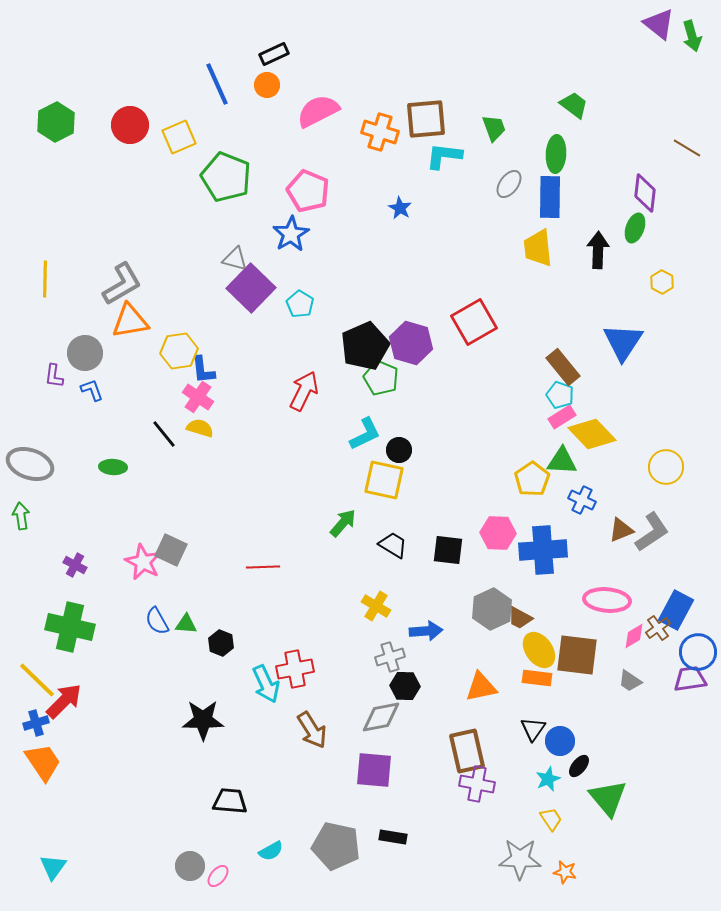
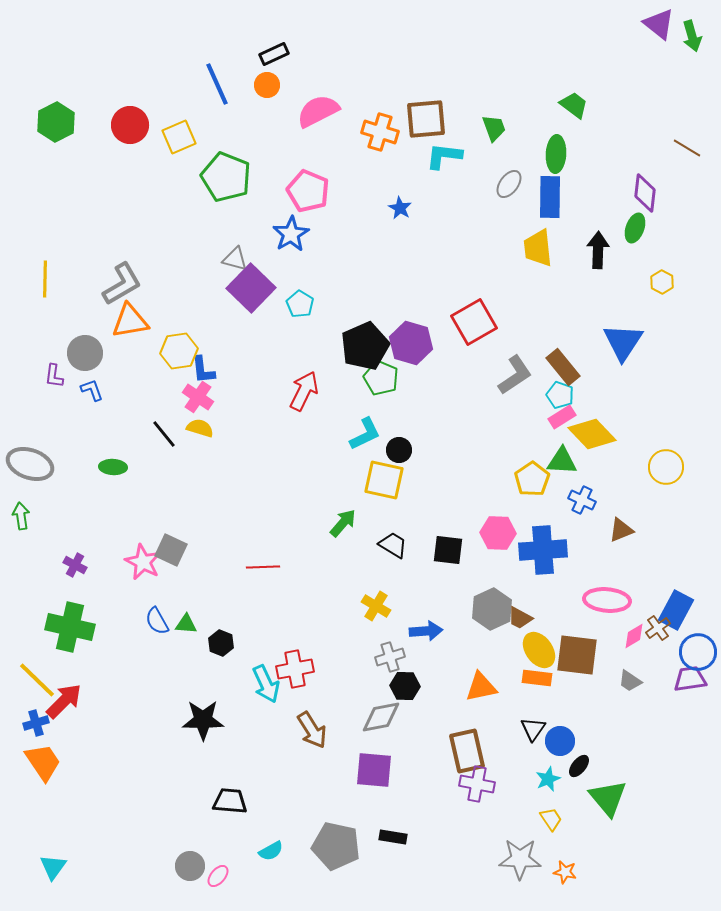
gray L-shape at (652, 532): moved 137 px left, 157 px up
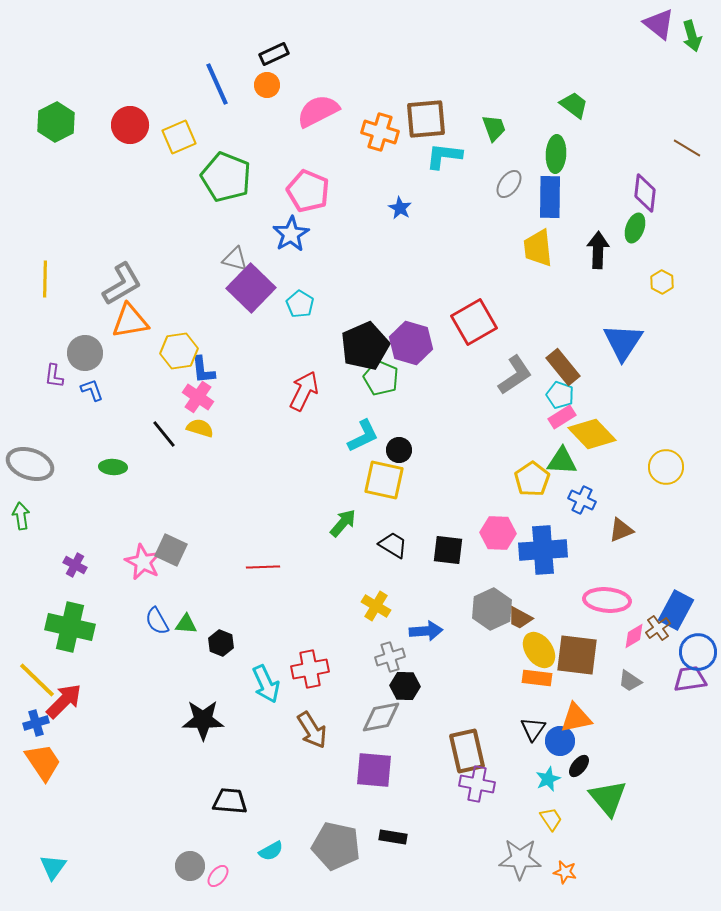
cyan L-shape at (365, 434): moved 2 px left, 2 px down
red cross at (295, 669): moved 15 px right
orange triangle at (481, 687): moved 95 px right, 31 px down
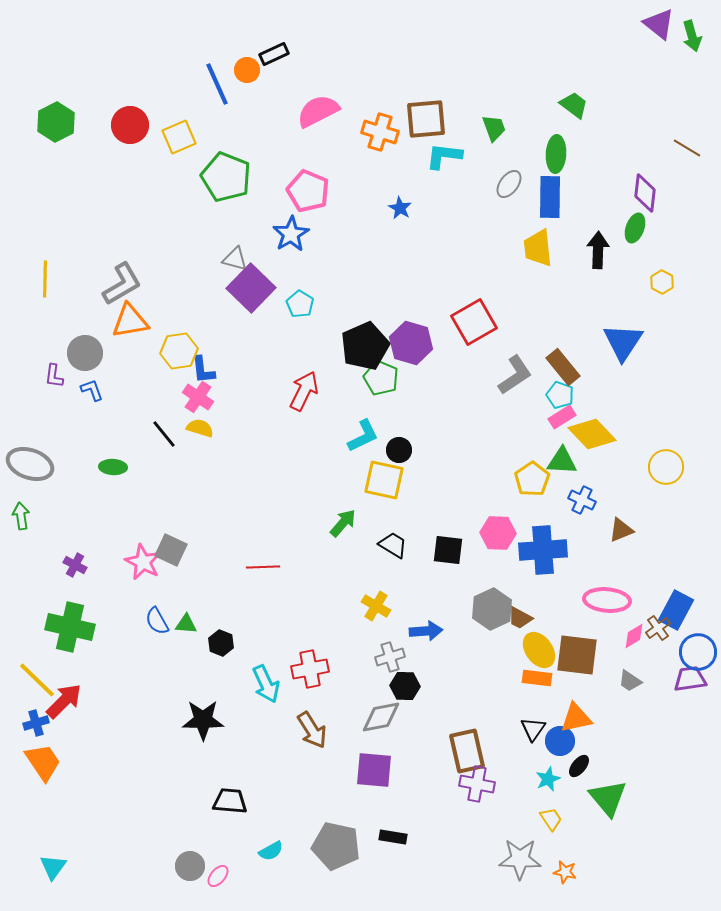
orange circle at (267, 85): moved 20 px left, 15 px up
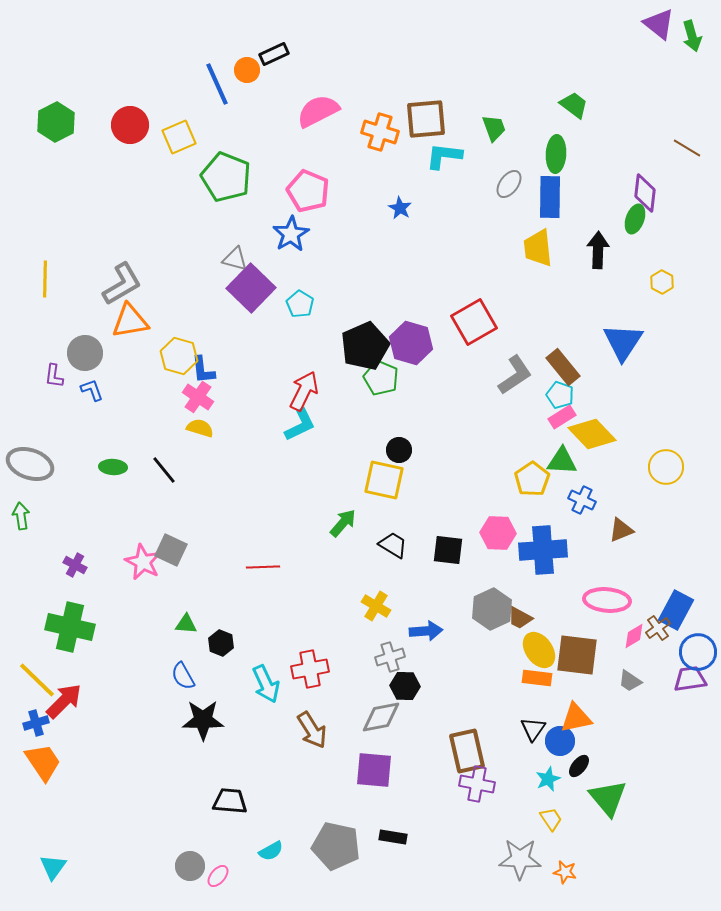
green ellipse at (635, 228): moved 9 px up
yellow hexagon at (179, 351): moved 5 px down; rotated 24 degrees clockwise
black line at (164, 434): moved 36 px down
cyan L-shape at (363, 436): moved 63 px left, 11 px up
blue semicircle at (157, 621): moved 26 px right, 55 px down
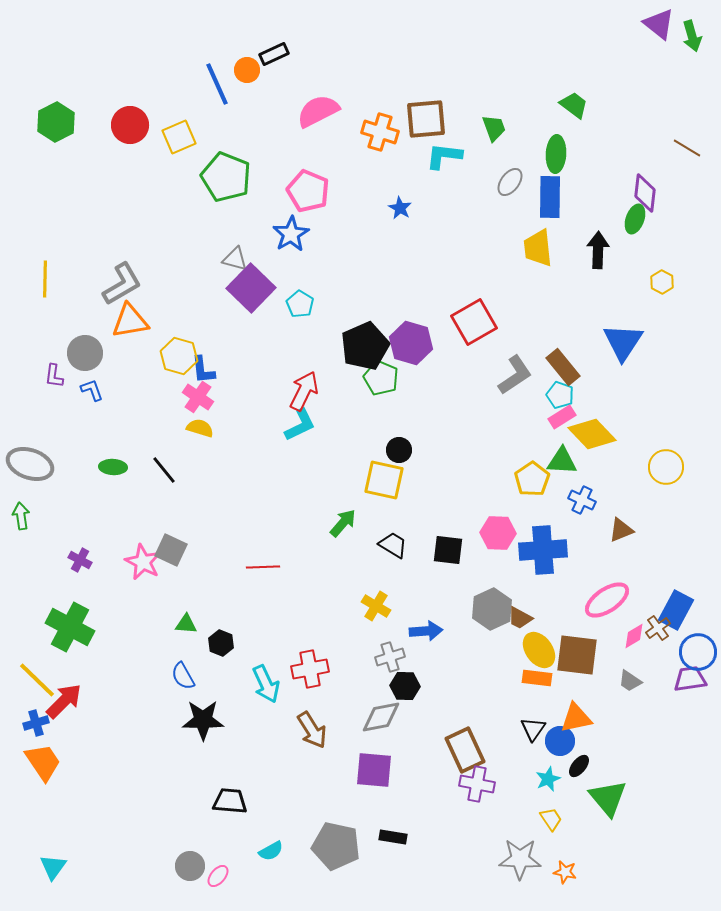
gray ellipse at (509, 184): moved 1 px right, 2 px up
purple cross at (75, 565): moved 5 px right, 5 px up
pink ellipse at (607, 600): rotated 39 degrees counterclockwise
green cross at (70, 627): rotated 15 degrees clockwise
brown rectangle at (467, 751): moved 2 px left, 1 px up; rotated 12 degrees counterclockwise
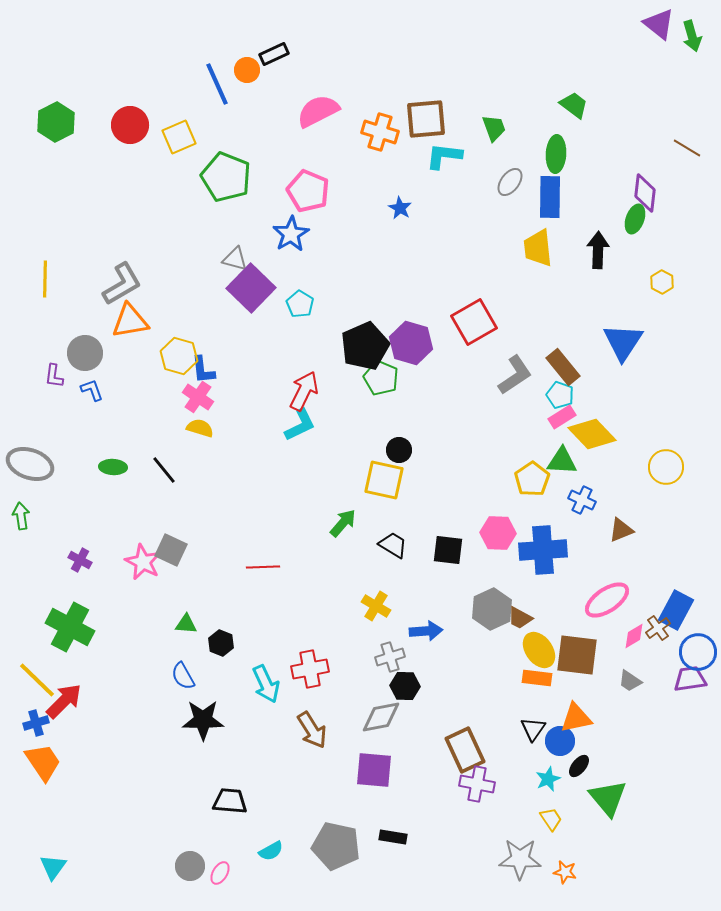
pink ellipse at (218, 876): moved 2 px right, 3 px up; rotated 10 degrees counterclockwise
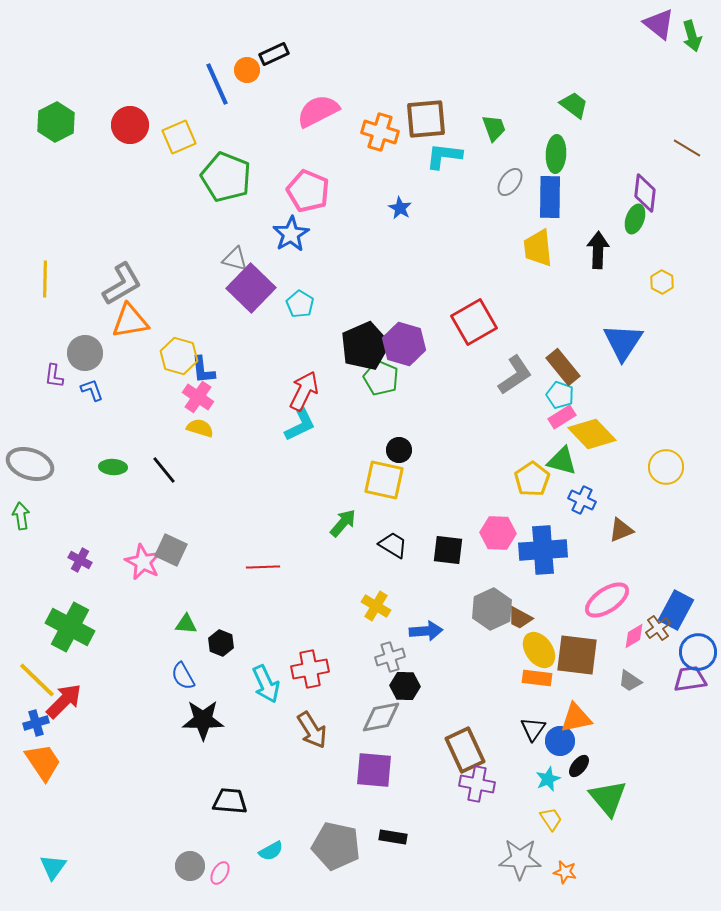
purple hexagon at (411, 343): moved 7 px left, 1 px down
green triangle at (562, 461): rotated 12 degrees clockwise
